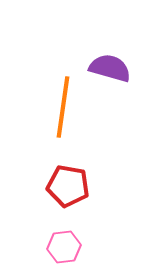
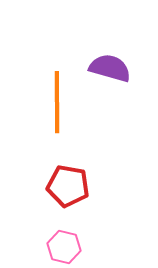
orange line: moved 6 px left, 5 px up; rotated 8 degrees counterclockwise
pink hexagon: rotated 20 degrees clockwise
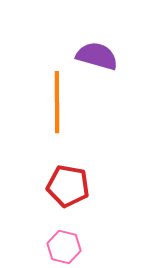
purple semicircle: moved 13 px left, 12 px up
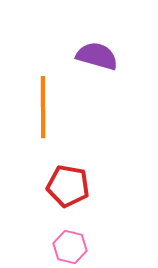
orange line: moved 14 px left, 5 px down
pink hexagon: moved 6 px right
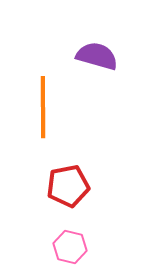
red pentagon: rotated 21 degrees counterclockwise
